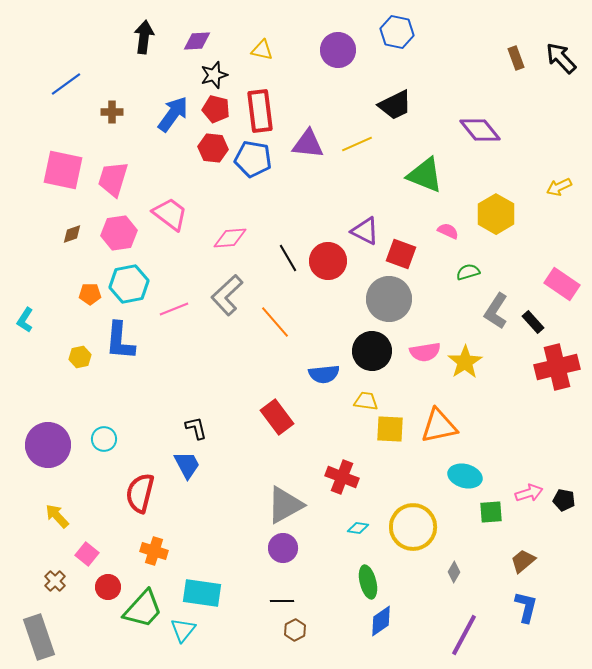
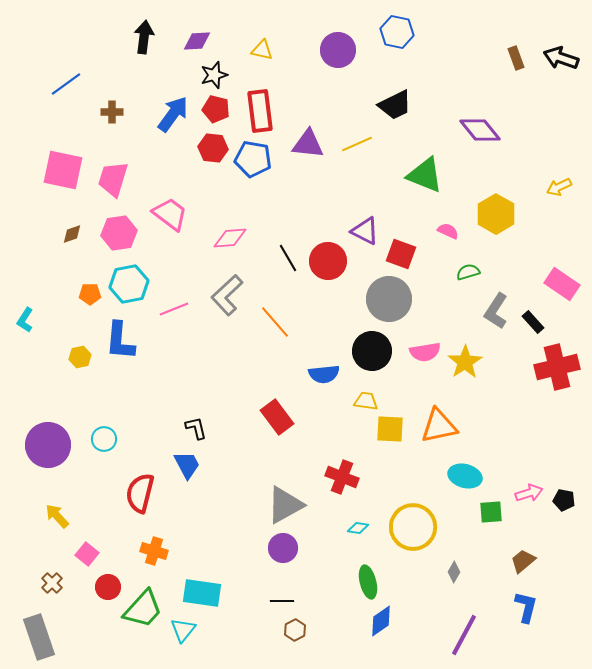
black arrow at (561, 58): rotated 28 degrees counterclockwise
brown cross at (55, 581): moved 3 px left, 2 px down
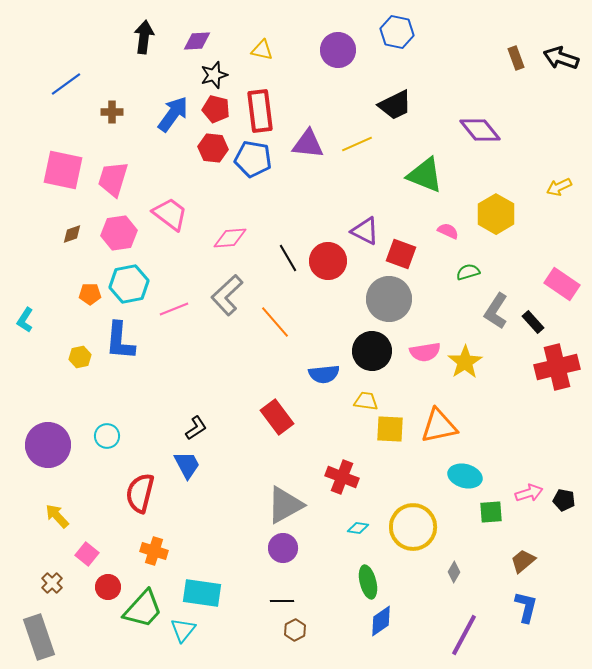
black L-shape at (196, 428): rotated 70 degrees clockwise
cyan circle at (104, 439): moved 3 px right, 3 px up
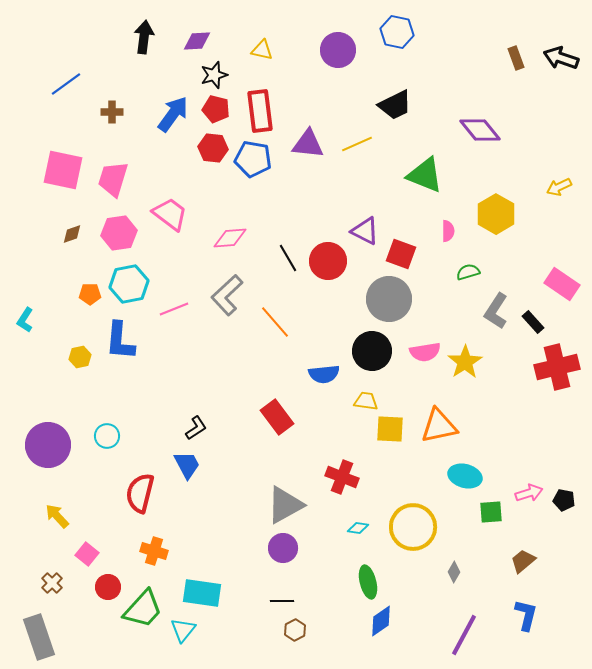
pink semicircle at (448, 231): rotated 65 degrees clockwise
blue L-shape at (526, 607): moved 8 px down
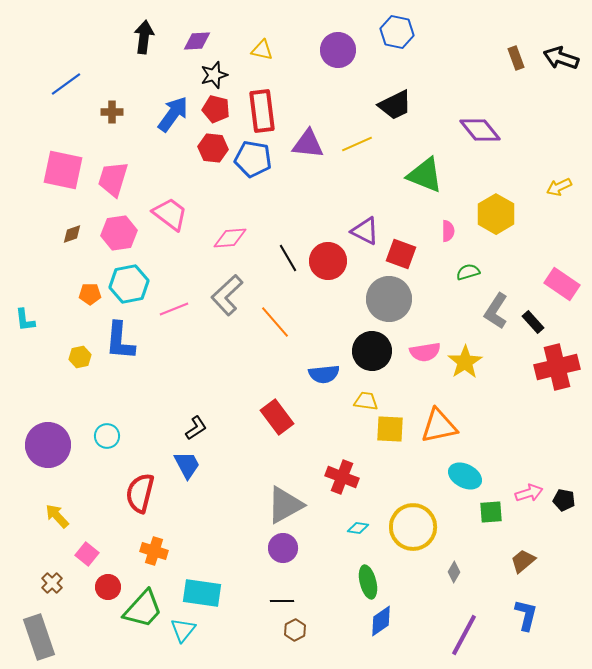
red rectangle at (260, 111): moved 2 px right
cyan L-shape at (25, 320): rotated 40 degrees counterclockwise
cyan ellipse at (465, 476): rotated 12 degrees clockwise
